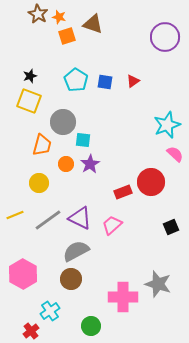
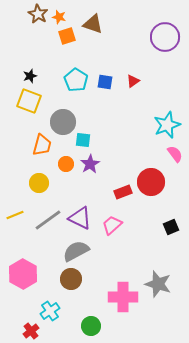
pink semicircle: rotated 12 degrees clockwise
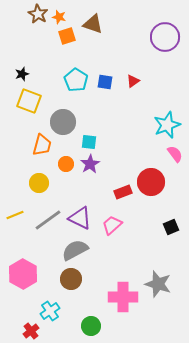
black star: moved 8 px left, 2 px up
cyan square: moved 6 px right, 2 px down
gray semicircle: moved 1 px left, 1 px up
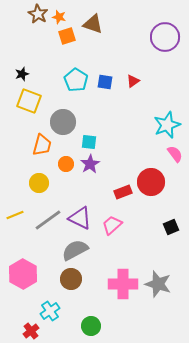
pink cross: moved 13 px up
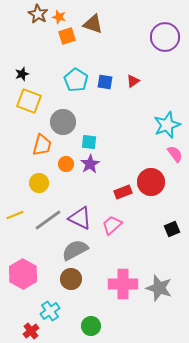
black square: moved 1 px right, 2 px down
gray star: moved 1 px right, 4 px down
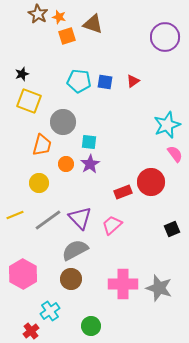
cyan pentagon: moved 3 px right, 1 px down; rotated 25 degrees counterclockwise
purple triangle: rotated 20 degrees clockwise
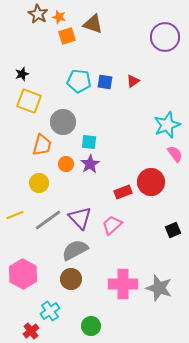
black square: moved 1 px right, 1 px down
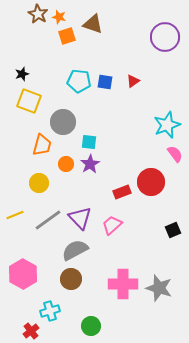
red rectangle: moved 1 px left
cyan cross: rotated 18 degrees clockwise
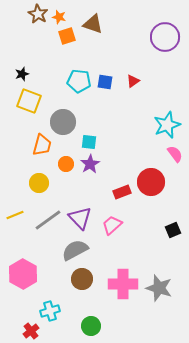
brown circle: moved 11 px right
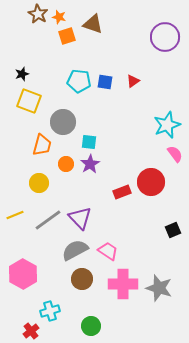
pink trapezoid: moved 4 px left, 26 px down; rotated 75 degrees clockwise
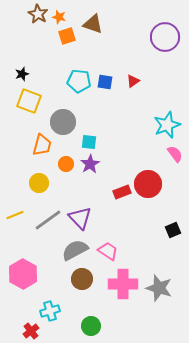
red circle: moved 3 px left, 2 px down
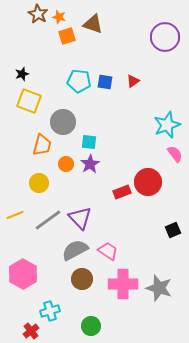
red circle: moved 2 px up
